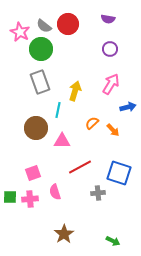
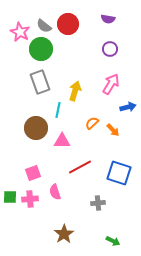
gray cross: moved 10 px down
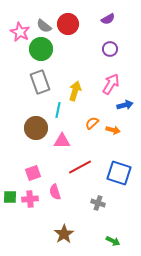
purple semicircle: rotated 40 degrees counterclockwise
blue arrow: moved 3 px left, 2 px up
orange arrow: rotated 32 degrees counterclockwise
gray cross: rotated 24 degrees clockwise
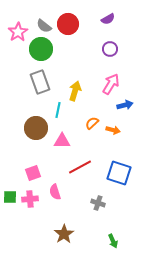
pink star: moved 2 px left; rotated 12 degrees clockwise
green arrow: rotated 40 degrees clockwise
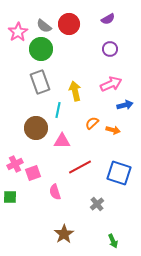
red circle: moved 1 px right
pink arrow: rotated 35 degrees clockwise
yellow arrow: rotated 30 degrees counterclockwise
pink cross: moved 15 px left, 35 px up; rotated 21 degrees counterclockwise
gray cross: moved 1 px left, 1 px down; rotated 32 degrees clockwise
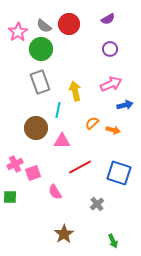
pink semicircle: rotated 14 degrees counterclockwise
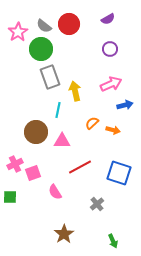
gray rectangle: moved 10 px right, 5 px up
brown circle: moved 4 px down
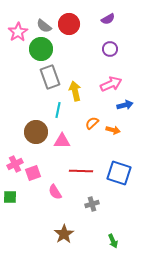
red line: moved 1 px right, 4 px down; rotated 30 degrees clockwise
gray cross: moved 5 px left; rotated 24 degrees clockwise
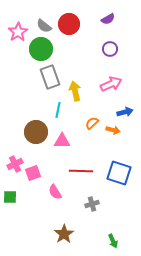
blue arrow: moved 7 px down
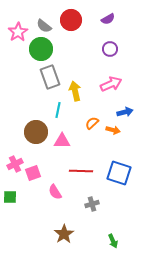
red circle: moved 2 px right, 4 px up
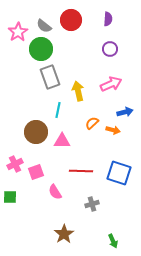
purple semicircle: rotated 56 degrees counterclockwise
yellow arrow: moved 3 px right
pink square: moved 3 px right, 1 px up
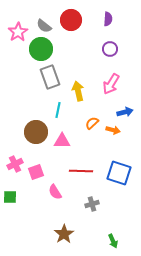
pink arrow: rotated 145 degrees clockwise
